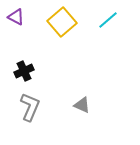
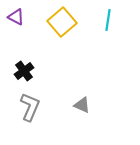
cyan line: rotated 40 degrees counterclockwise
black cross: rotated 12 degrees counterclockwise
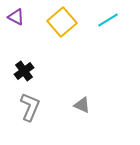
cyan line: rotated 50 degrees clockwise
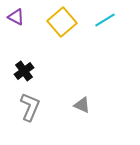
cyan line: moved 3 px left
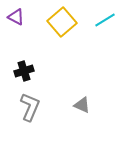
black cross: rotated 18 degrees clockwise
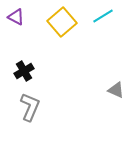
cyan line: moved 2 px left, 4 px up
black cross: rotated 12 degrees counterclockwise
gray triangle: moved 34 px right, 15 px up
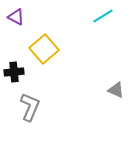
yellow square: moved 18 px left, 27 px down
black cross: moved 10 px left, 1 px down; rotated 24 degrees clockwise
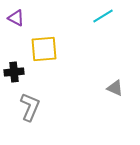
purple triangle: moved 1 px down
yellow square: rotated 36 degrees clockwise
gray triangle: moved 1 px left, 2 px up
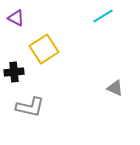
yellow square: rotated 28 degrees counterclockwise
gray L-shape: rotated 80 degrees clockwise
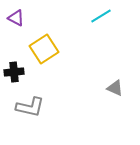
cyan line: moved 2 px left
